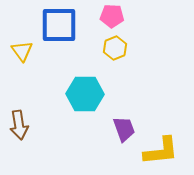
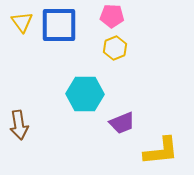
yellow triangle: moved 29 px up
purple trapezoid: moved 2 px left, 6 px up; rotated 88 degrees clockwise
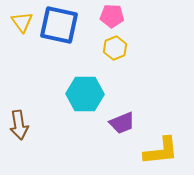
blue square: rotated 12 degrees clockwise
